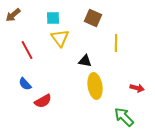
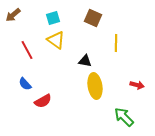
cyan square: rotated 16 degrees counterclockwise
yellow triangle: moved 4 px left, 2 px down; rotated 18 degrees counterclockwise
red arrow: moved 3 px up
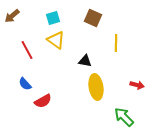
brown arrow: moved 1 px left, 1 px down
yellow ellipse: moved 1 px right, 1 px down
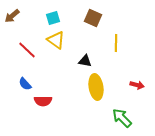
red line: rotated 18 degrees counterclockwise
red semicircle: rotated 30 degrees clockwise
green arrow: moved 2 px left, 1 px down
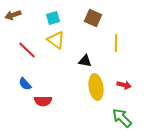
brown arrow: moved 1 px right, 1 px up; rotated 21 degrees clockwise
red arrow: moved 13 px left
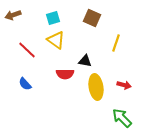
brown square: moved 1 px left
yellow line: rotated 18 degrees clockwise
red semicircle: moved 22 px right, 27 px up
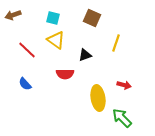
cyan square: rotated 32 degrees clockwise
black triangle: moved 6 px up; rotated 32 degrees counterclockwise
yellow ellipse: moved 2 px right, 11 px down
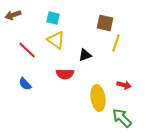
brown square: moved 13 px right, 5 px down; rotated 12 degrees counterclockwise
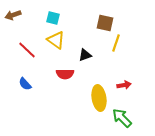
red arrow: rotated 24 degrees counterclockwise
yellow ellipse: moved 1 px right
